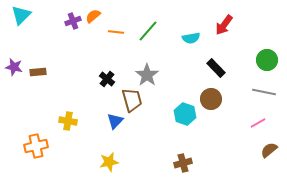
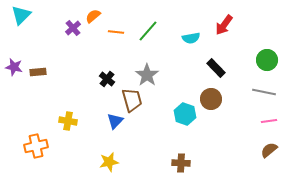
purple cross: moved 7 px down; rotated 21 degrees counterclockwise
pink line: moved 11 px right, 2 px up; rotated 21 degrees clockwise
brown cross: moved 2 px left; rotated 18 degrees clockwise
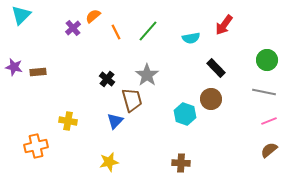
orange line: rotated 56 degrees clockwise
pink line: rotated 14 degrees counterclockwise
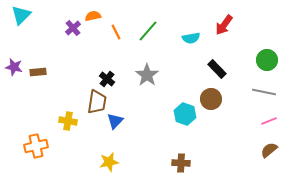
orange semicircle: rotated 28 degrees clockwise
black rectangle: moved 1 px right, 1 px down
brown trapezoid: moved 35 px left, 2 px down; rotated 25 degrees clockwise
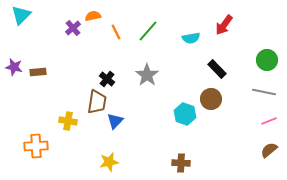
orange cross: rotated 10 degrees clockwise
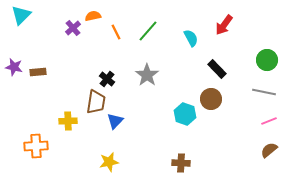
cyan semicircle: rotated 108 degrees counterclockwise
brown trapezoid: moved 1 px left
yellow cross: rotated 12 degrees counterclockwise
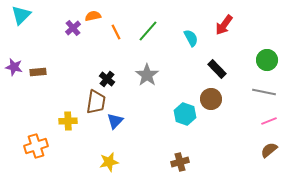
orange cross: rotated 15 degrees counterclockwise
brown cross: moved 1 px left, 1 px up; rotated 18 degrees counterclockwise
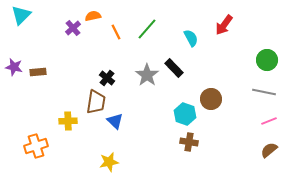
green line: moved 1 px left, 2 px up
black rectangle: moved 43 px left, 1 px up
black cross: moved 1 px up
blue triangle: rotated 30 degrees counterclockwise
brown cross: moved 9 px right, 20 px up; rotated 24 degrees clockwise
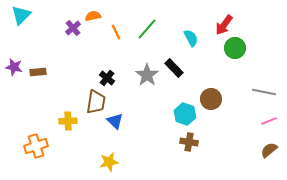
green circle: moved 32 px left, 12 px up
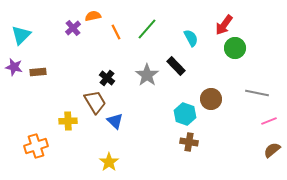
cyan triangle: moved 20 px down
black rectangle: moved 2 px right, 2 px up
gray line: moved 7 px left, 1 px down
brown trapezoid: moved 1 px left; rotated 40 degrees counterclockwise
brown semicircle: moved 3 px right
yellow star: rotated 24 degrees counterclockwise
